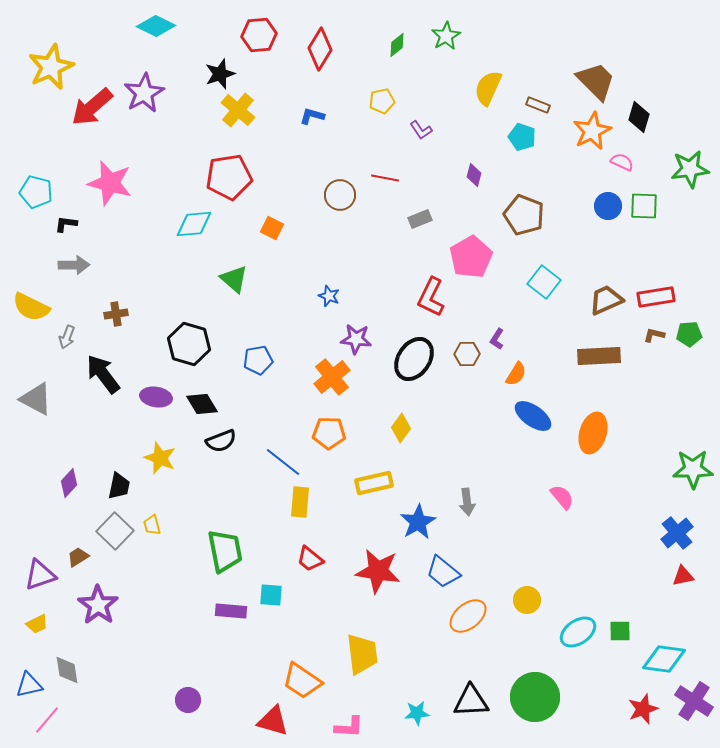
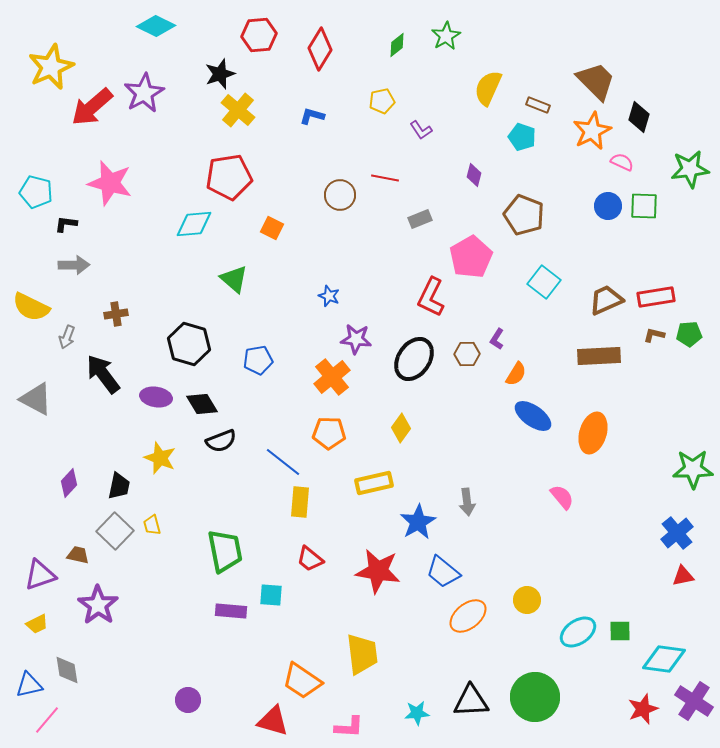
brown trapezoid at (78, 557): moved 2 px up; rotated 45 degrees clockwise
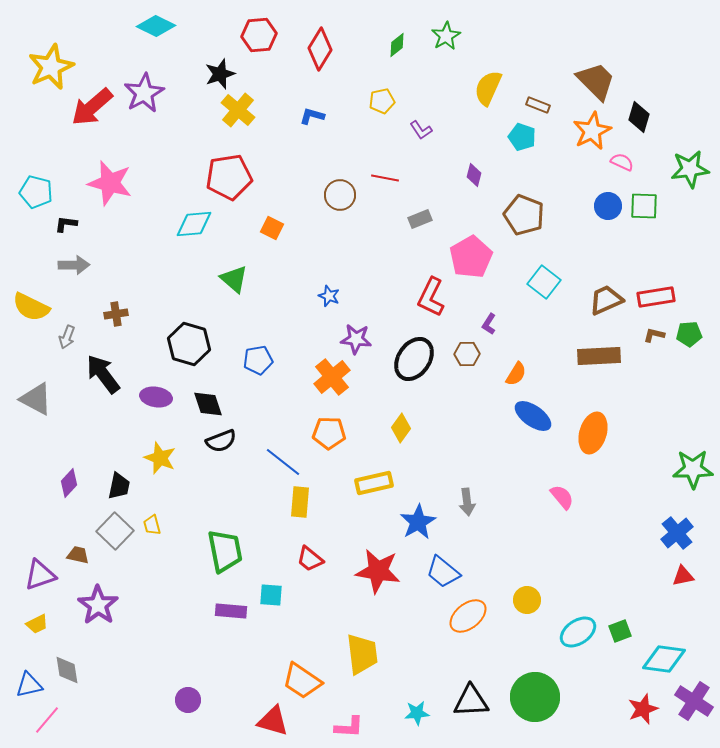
purple L-shape at (497, 339): moved 8 px left, 15 px up
black diamond at (202, 404): moved 6 px right; rotated 12 degrees clockwise
green square at (620, 631): rotated 20 degrees counterclockwise
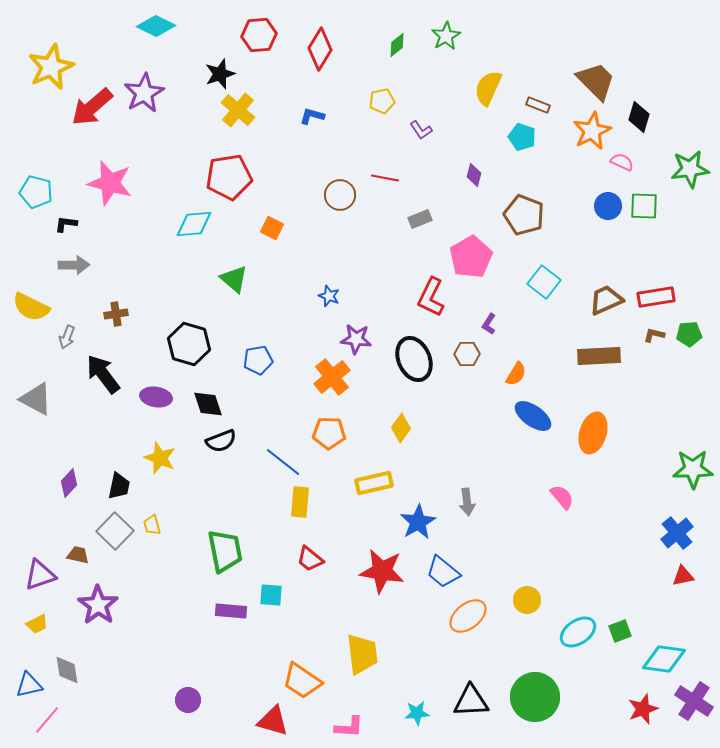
black ellipse at (414, 359): rotated 57 degrees counterclockwise
red star at (378, 571): moved 4 px right
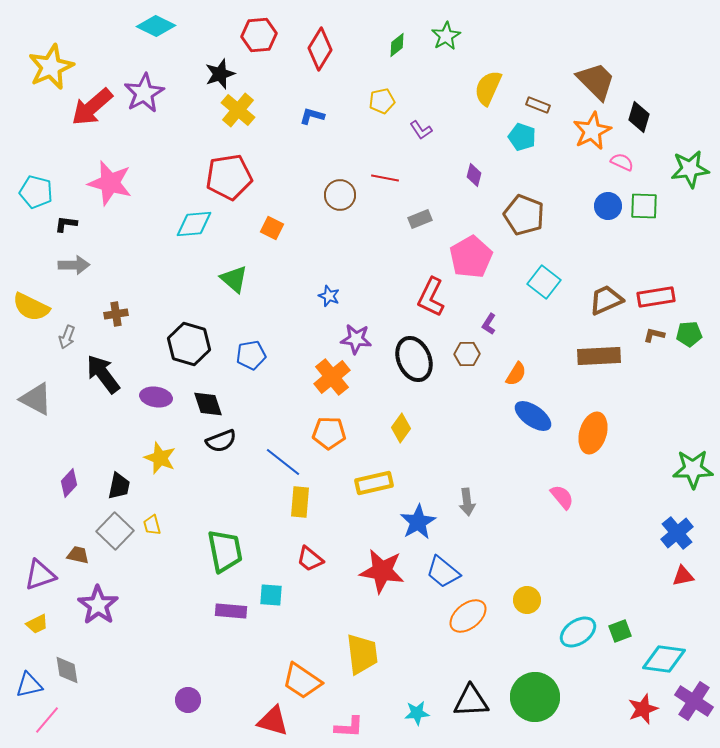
blue pentagon at (258, 360): moved 7 px left, 5 px up
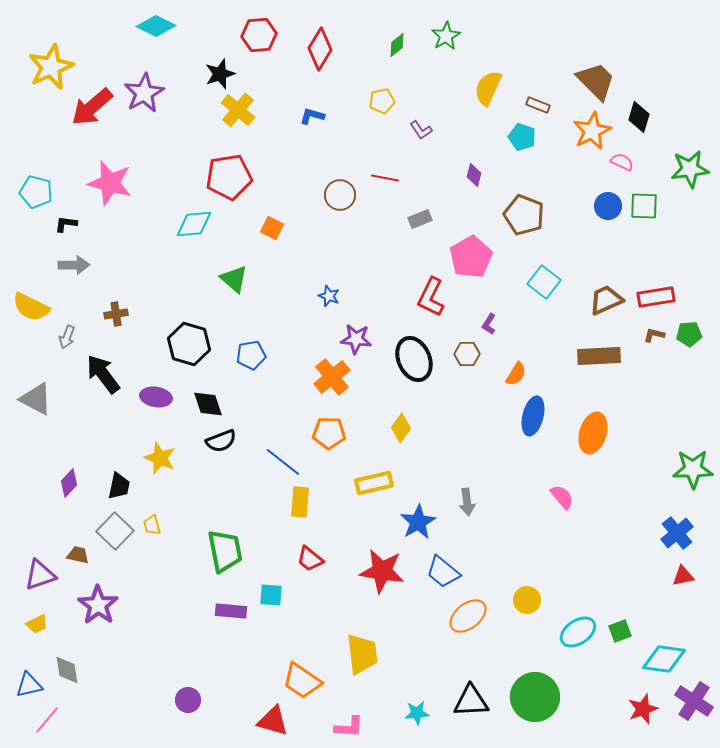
blue ellipse at (533, 416): rotated 69 degrees clockwise
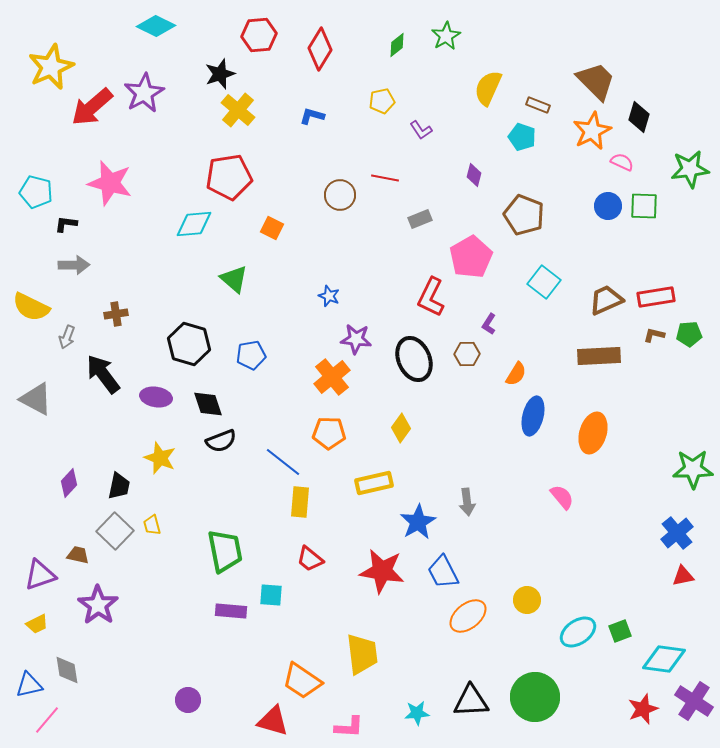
blue trapezoid at (443, 572): rotated 24 degrees clockwise
